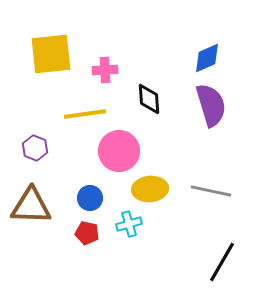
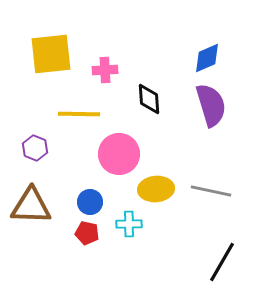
yellow line: moved 6 px left; rotated 9 degrees clockwise
pink circle: moved 3 px down
yellow ellipse: moved 6 px right
blue circle: moved 4 px down
cyan cross: rotated 15 degrees clockwise
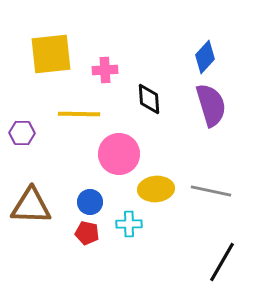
blue diamond: moved 2 px left, 1 px up; rotated 24 degrees counterclockwise
purple hexagon: moved 13 px left, 15 px up; rotated 20 degrees counterclockwise
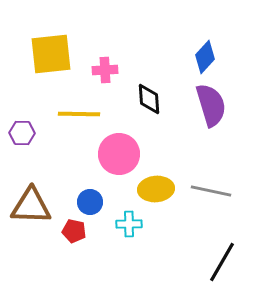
red pentagon: moved 13 px left, 2 px up
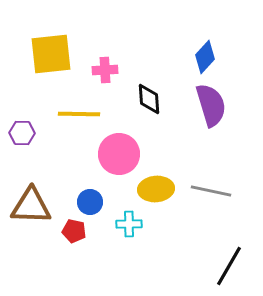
black line: moved 7 px right, 4 px down
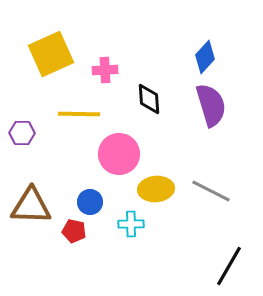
yellow square: rotated 18 degrees counterclockwise
gray line: rotated 15 degrees clockwise
cyan cross: moved 2 px right
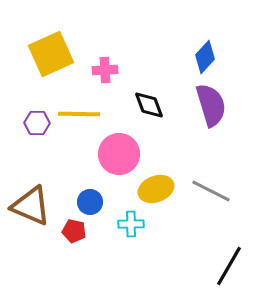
black diamond: moved 6 px down; rotated 16 degrees counterclockwise
purple hexagon: moved 15 px right, 10 px up
yellow ellipse: rotated 16 degrees counterclockwise
brown triangle: rotated 21 degrees clockwise
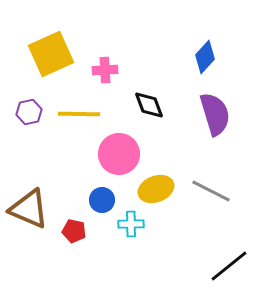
purple semicircle: moved 4 px right, 9 px down
purple hexagon: moved 8 px left, 11 px up; rotated 15 degrees counterclockwise
blue circle: moved 12 px right, 2 px up
brown triangle: moved 2 px left, 3 px down
black line: rotated 21 degrees clockwise
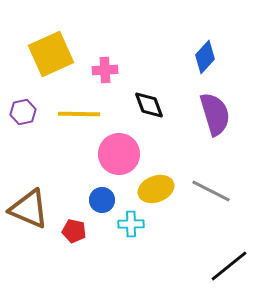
purple hexagon: moved 6 px left
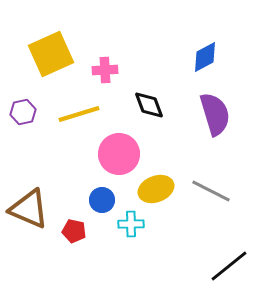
blue diamond: rotated 20 degrees clockwise
yellow line: rotated 18 degrees counterclockwise
